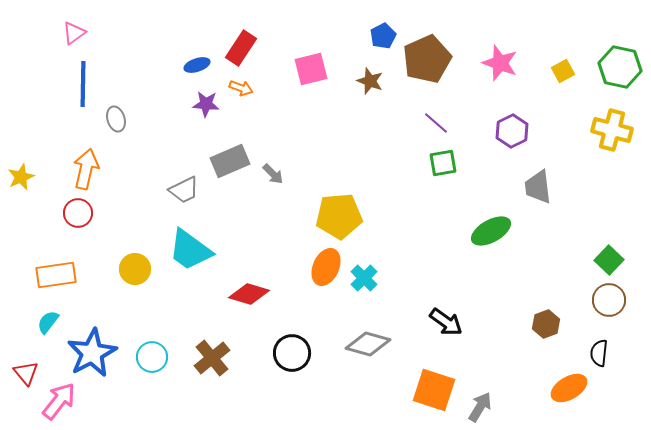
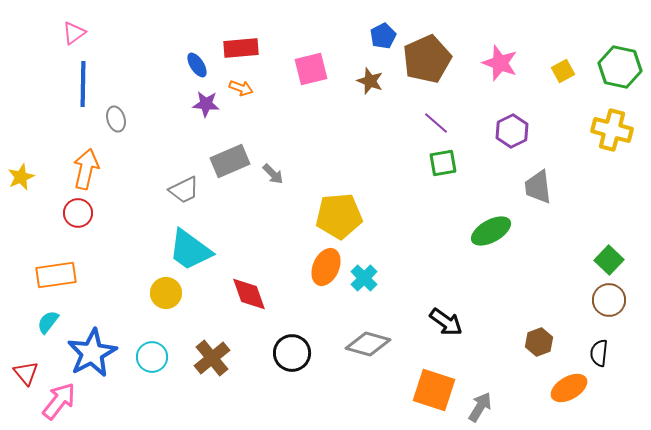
red rectangle at (241, 48): rotated 52 degrees clockwise
blue ellipse at (197, 65): rotated 75 degrees clockwise
yellow circle at (135, 269): moved 31 px right, 24 px down
red diamond at (249, 294): rotated 54 degrees clockwise
brown hexagon at (546, 324): moved 7 px left, 18 px down
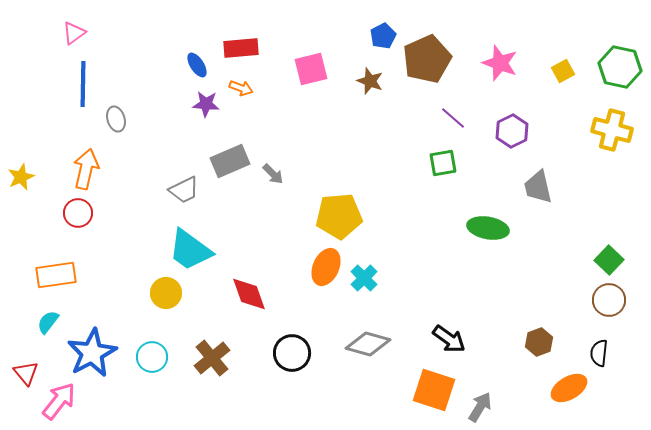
purple line at (436, 123): moved 17 px right, 5 px up
gray trapezoid at (538, 187): rotated 6 degrees counterclockwise
green ellipse at (491, 231): moved 3 px left, 3 px up; rotated 39 degrees clockwise
black arrow at (446, 322): moved 3 px right, 17 px down
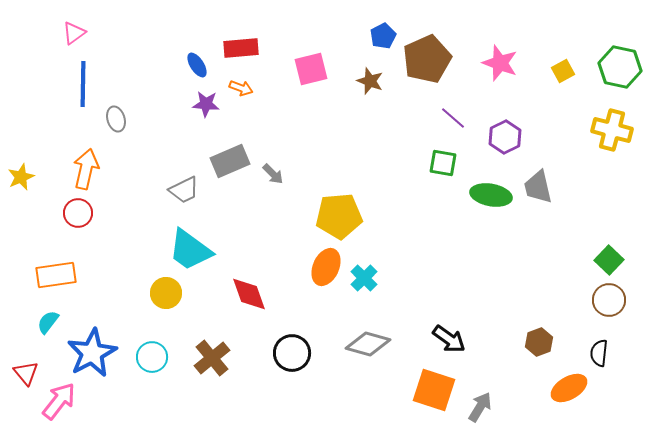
purple hexagon at (512, 131): moved 7 px left, 6 px down
green square at (443, 163): rotated 20 degrees clockwise
green ellipse at (488, 228): moved 3 px right, 33 px up
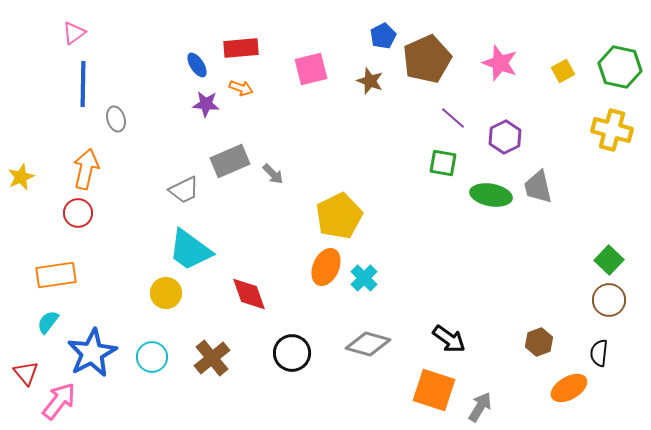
yellow pentagon at (339, 216): rotated 21 degrees counterclockwise
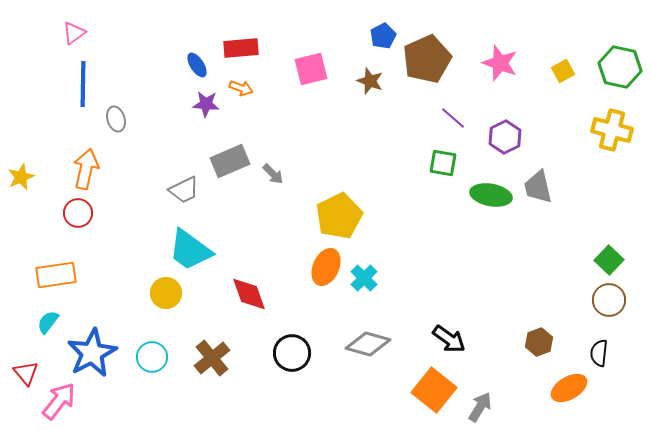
orange square at (434, 390): rotated 21 degrees clockwise
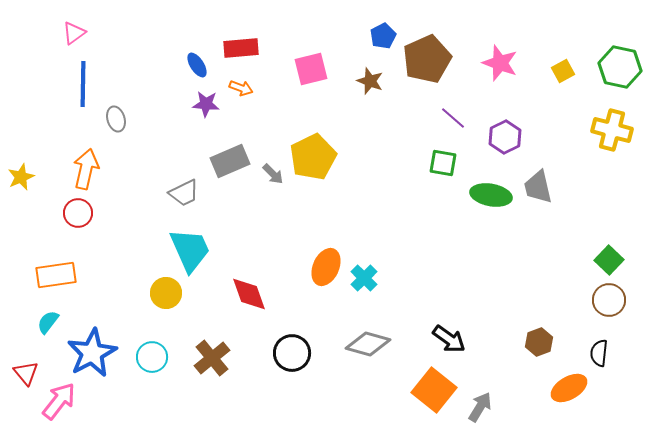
gray trapezoid at (184, 190): moved 3 px down
yellow pentagon at (339, 216): moved 26 px left, 59 px up
cyan trapezoid at (190, 250): rotated 150 degrees counterclockwise
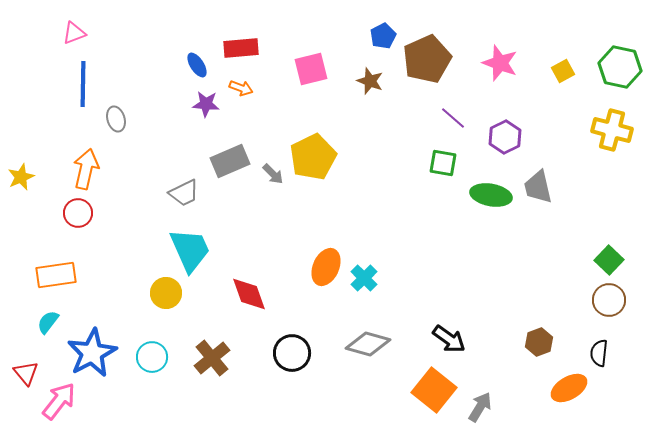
pink triangle at (74, 33): rotated 15 degrees clockwise
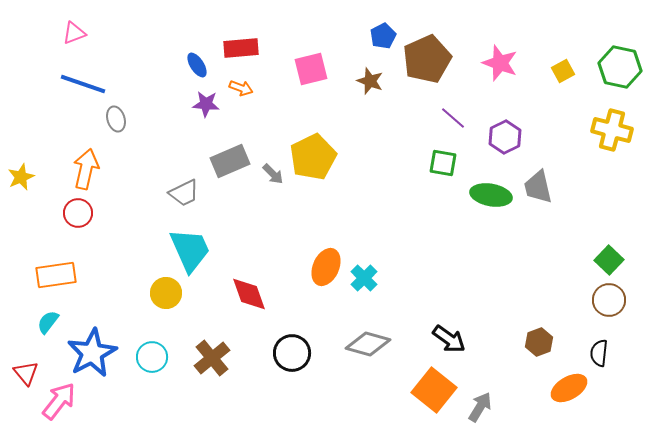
blue line at (83, 84): rotated 72 degrees counterclockwise
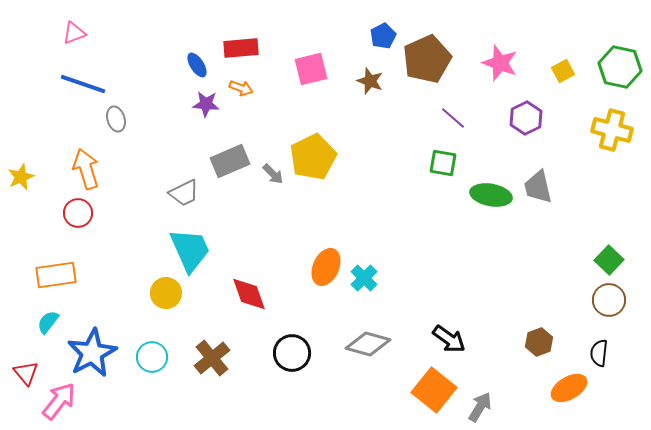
purple hexagon at (505, 137): moved 21 px right, 19 px up
orange arrow at (86, 169): rotated 30 degrees counterclockwise
